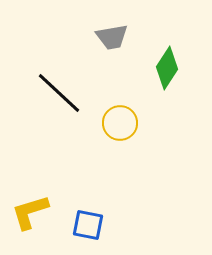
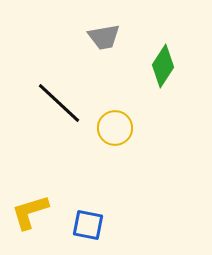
gray trapezoid: moved 8 px left
green diamond: moved 4 px left, 2 px up
black line: moved 10 px down
yellow circle: moved 5 px left, 5 px down
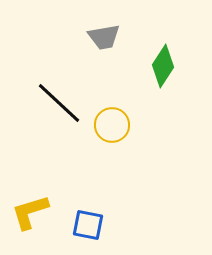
yellow circle: moved 3 px left, 3 px up
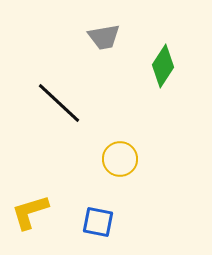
yellow circle: moved 8 px right, 34 px down
blue square: moved 10 px right, 3 px up
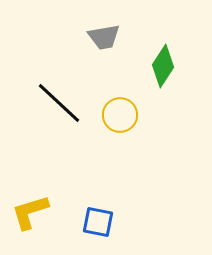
yellow circle: moved 44 px up
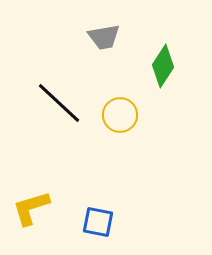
yellow L-shape: moved 1 px right, 4 px up
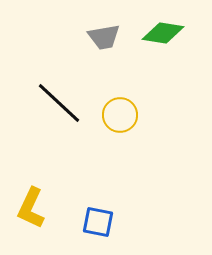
green diamond: moved 33 px up; rotated 66 degrees clockwise
yellow L-shape: rotated 48 degrees counterclockwise
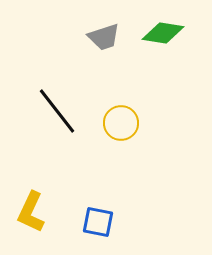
gray trapezoid: rotated 8 degrees counterclockwise
black line: moved 2 px left, 8 px down; rotated 9 degrees clockwise
yellow circle: moved 1 px right, 8 px down
yellow L-shape: moved 4 px down
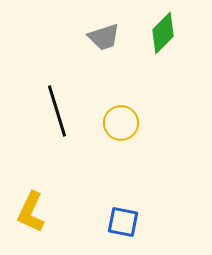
green diamond: rotated 54 degrees counterclockwise
black line: rotated 21 degrees clockwise
blue square: moved 25 px right
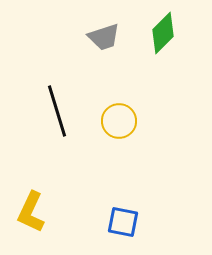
yellow circle: moved 2 px left, 2 px up
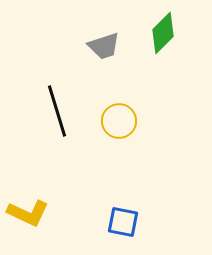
gray trapezoid: moved 9 px down
yellow L-shape: moved 3 px left, 1 px down; rotated 90 degrees counterclockwise
